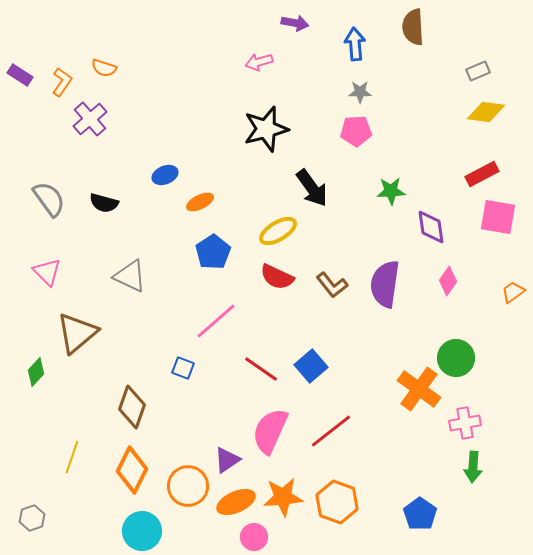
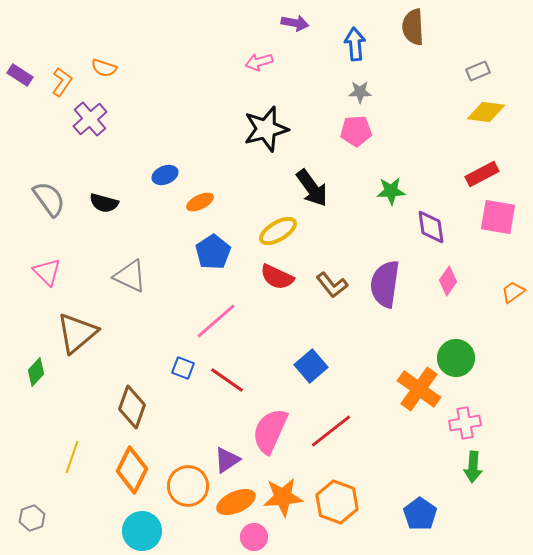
red line at (261, 369): moved 34 px left, 11 px down
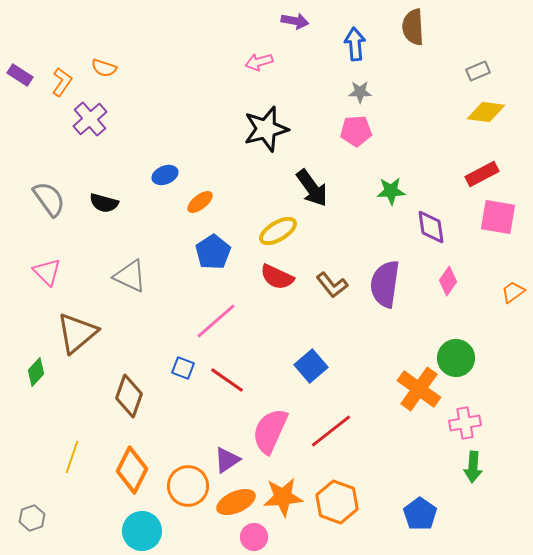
purple arrow at (295, 23): moved 2 px up
orange ellipse at (200, 202): rotated 12 degrees counterclockwise
brown diamond at (132, 407): moved 3 px left, 11 px up
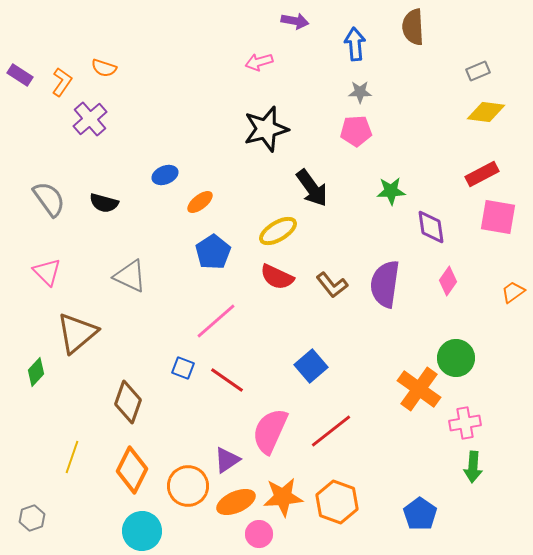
brown diamond at (129, 396): moved 1 px left, 6 px down
pink circle at (254, 537): moved 5 px right, 3 px up
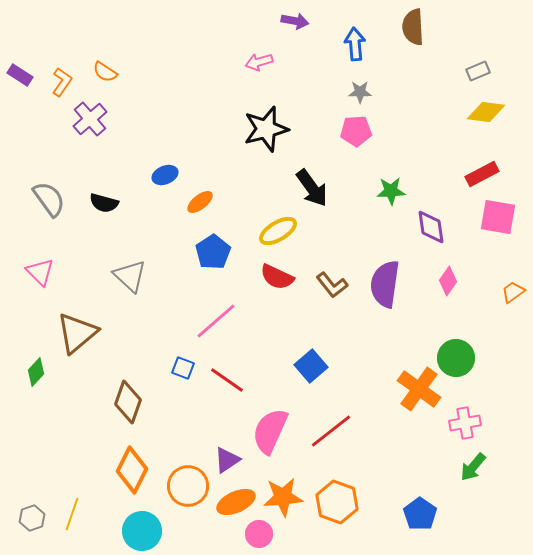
orange semicircle at (104, 68): moved 1 px right, 4 px down; rotated 15 degrees clockwise
pink triangle at (47, 272): moved 7 px left
gray triangle at (130, 276): rotated 18 degrees clockwise
yellow line at (72, 457): moved 57 px down
green arrow at (473, 467): rotated 36 degrees clockwise
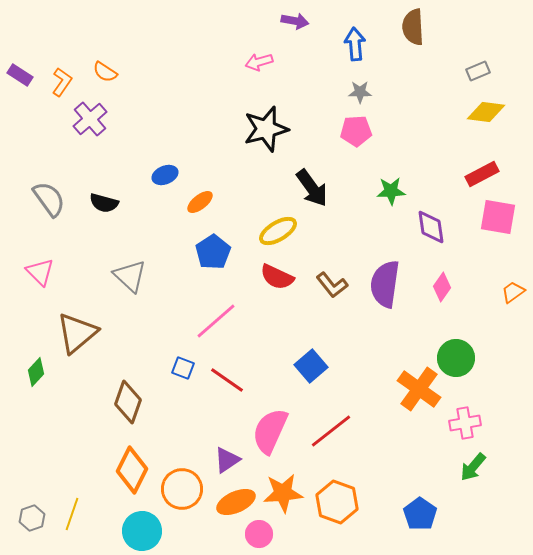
pink diamond at (448, 281): moved 6 px left, 6 px down
orange circle at (188, 486): moved 6 px left, 3 px down
orange star at (283, 497): moved 4 px up
